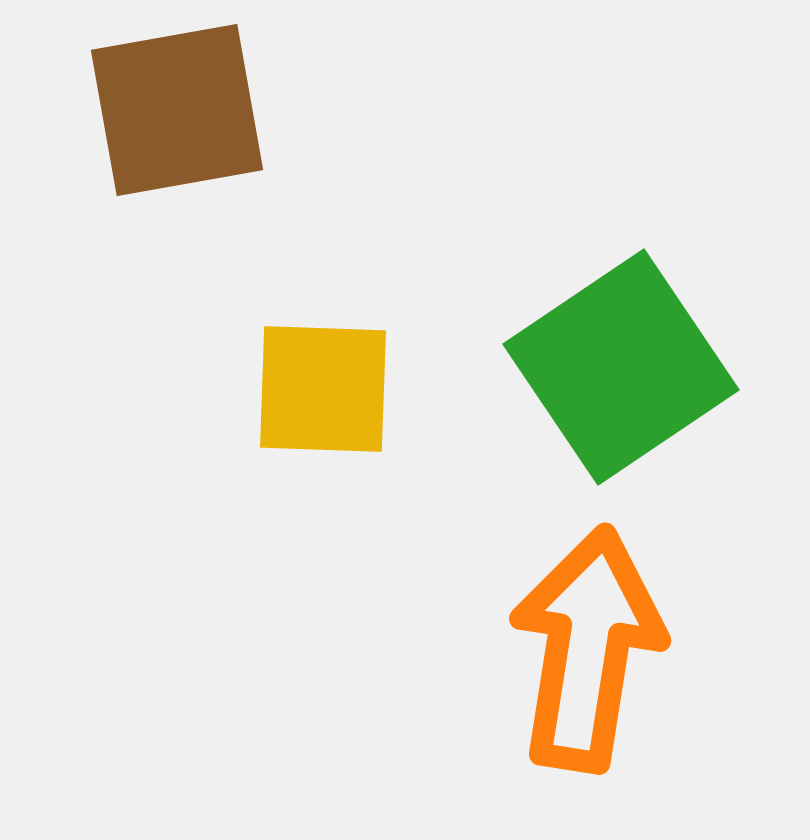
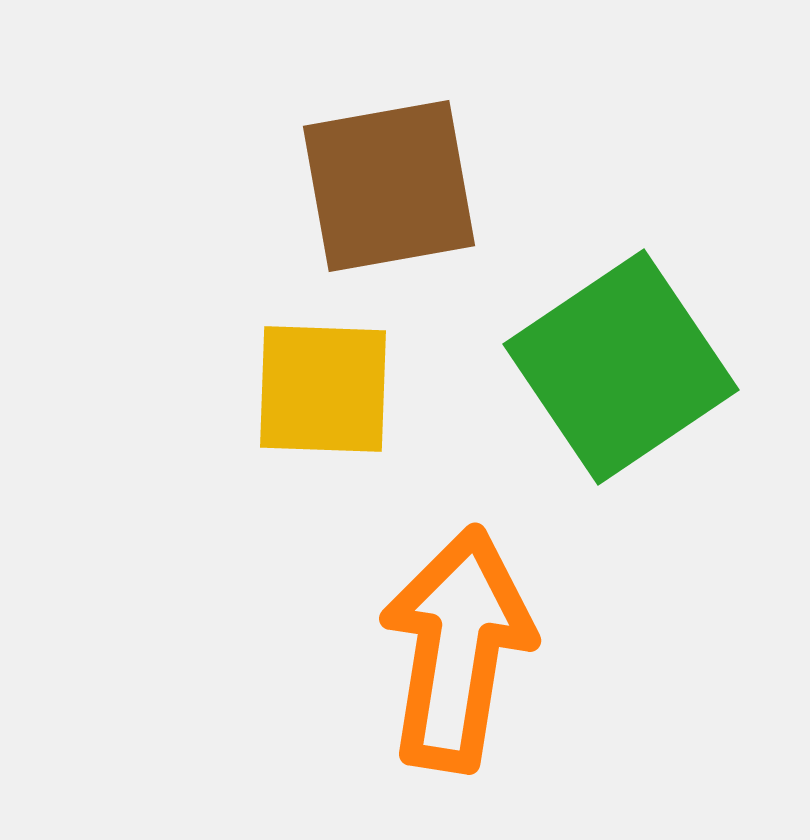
brown square: moved 212 px right, 76 px down
orange arrow: moved 130 px left
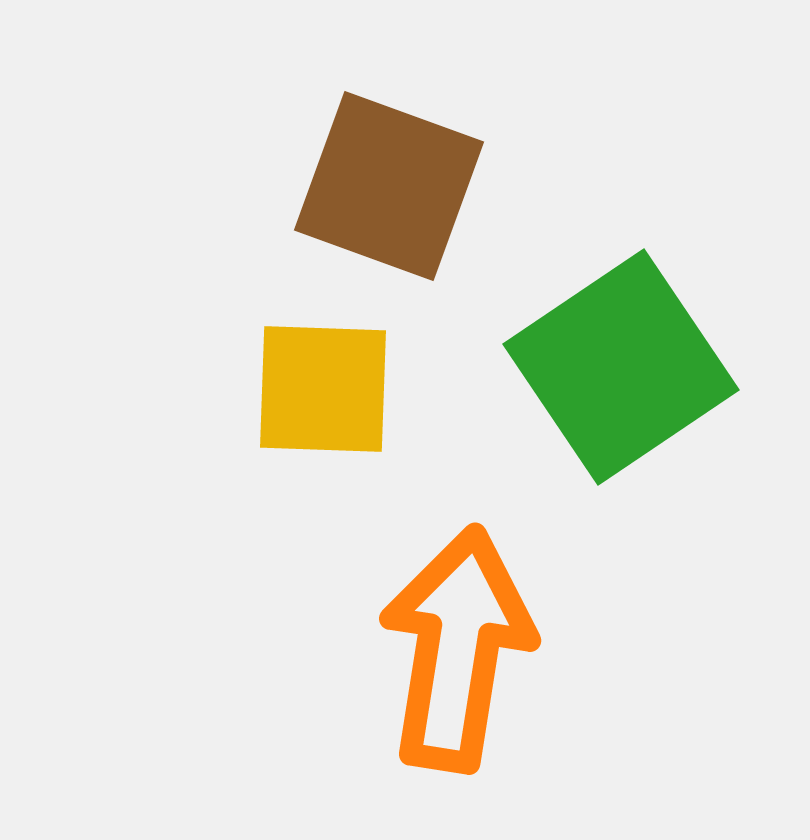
brown square: rotated 30 degrees clockwise
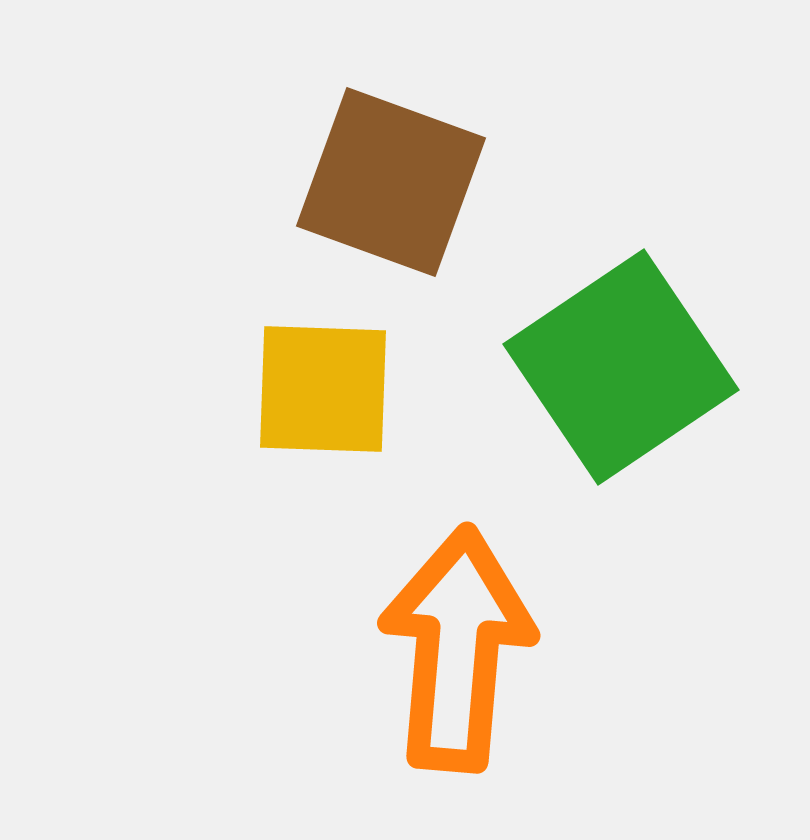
brown square: moved 2 px right, 4 px up
orange arrow: rotated 4 degrees counterclockwise
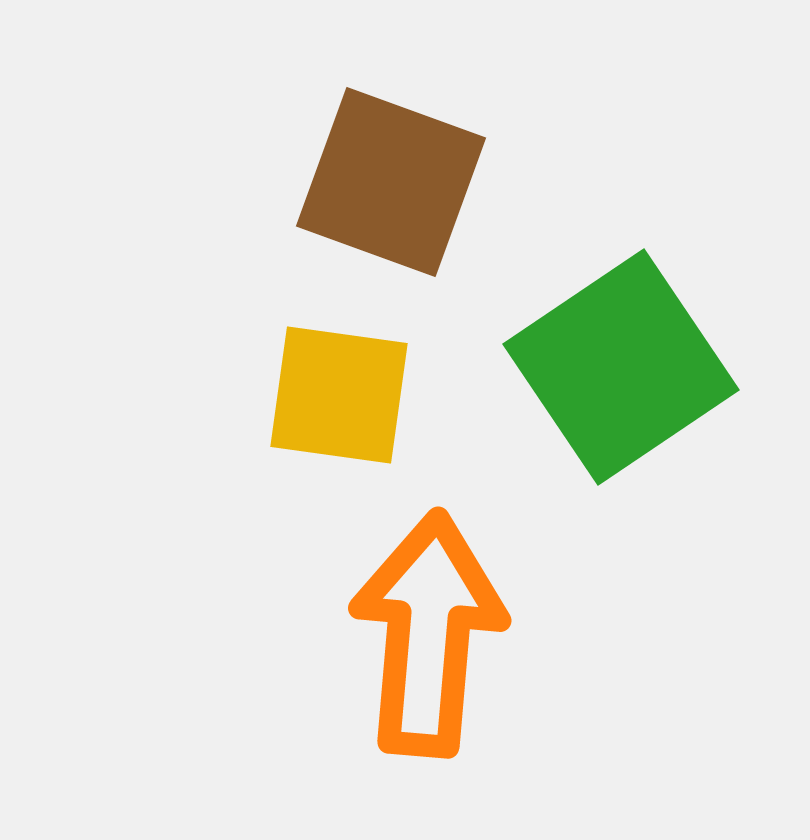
yellow square: moved 16 px right, 6 px down; rotated 6 degrees clockwise
orange arrow: moved 29 px left, 15 px up
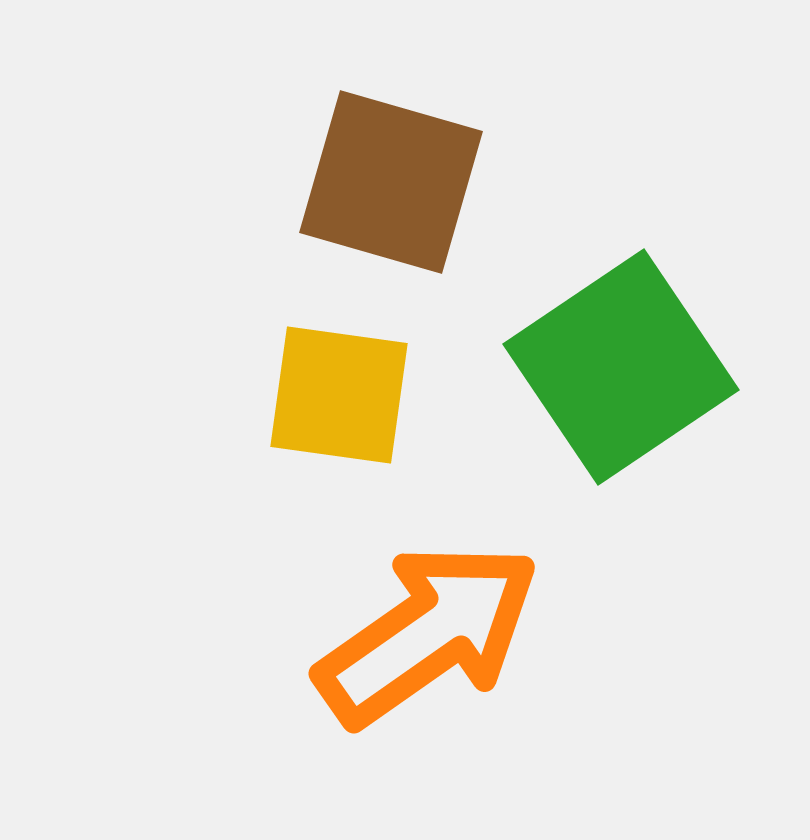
brown square: rotated 4 degrees counterclockwise
orange arrow: rotated 50 degrees clockwise
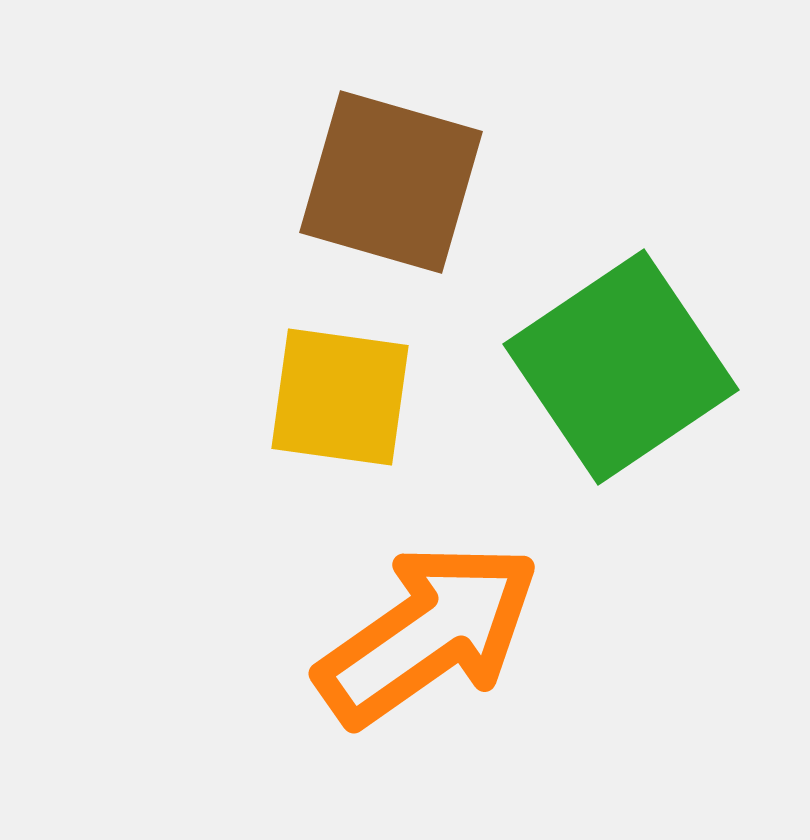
yellow square: moved 1 px right, 2 px down
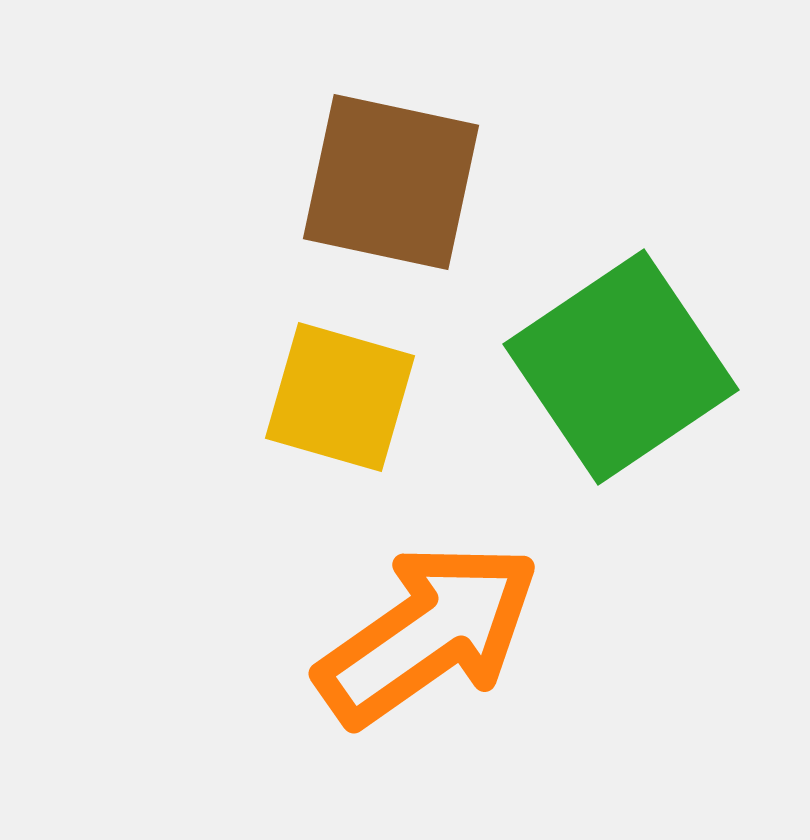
brown square: rotated 4 degrees counterclockwise
yellow square: rotated 8 degrees clockwise
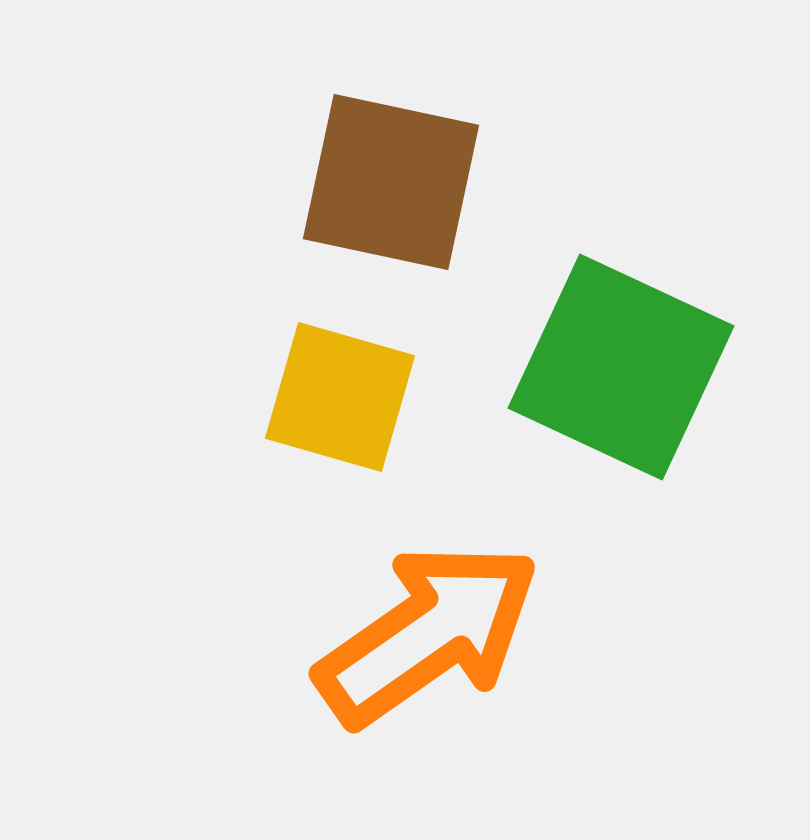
green square: rotated 31 degrees counterclockwise
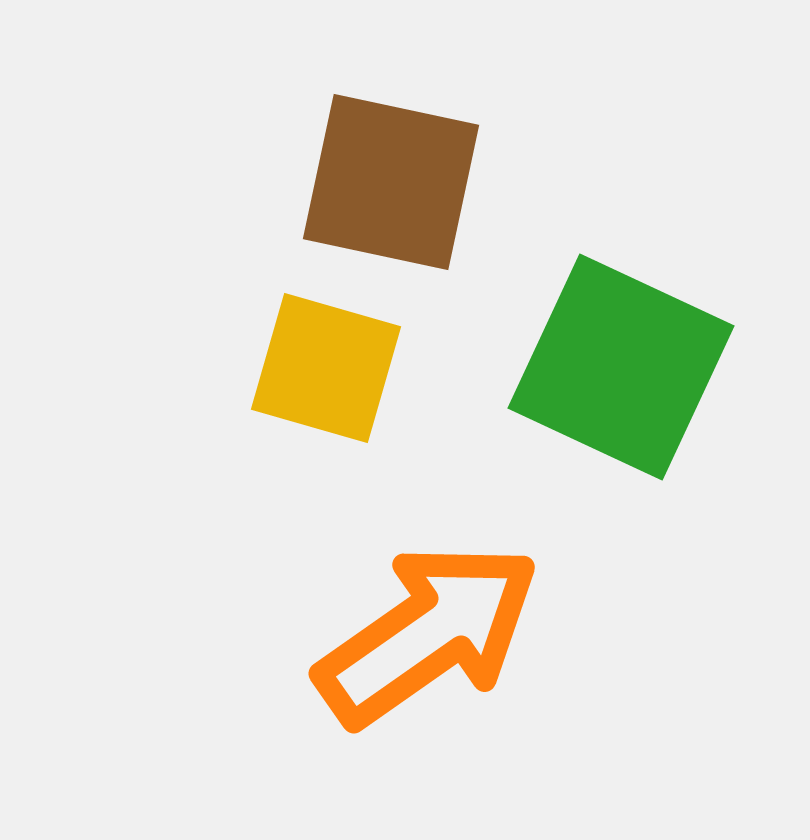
yellow square: moved 14 px left, 29 px up
